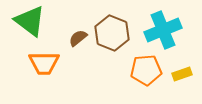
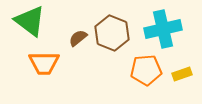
cyan cross: moved 1 px up; rotated 9 degrees clockwise
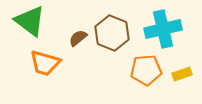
orange trapezoid: moved 1 px right; rotated 16 degrees clockwise
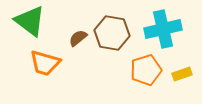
brown hexagon: rotated 12 degrees counterclockwise
orange pentagon: rotated 12 degrees counterclockwise
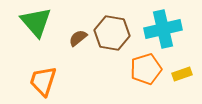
green triangle: moved 6 px right, 1 px down; rotated 12 degrees clockwise
orange trapezoid: moved 2 px left, 18 px down; rotated 92 degrees clockwise
orange pentagon: moved 1 px up
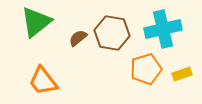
green triangle: rotated 32 degrees clockwise
orange trapezoid: rotated 56 degrees counterclockwise
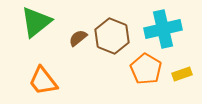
brown hexagon: moved 3 px down; rotated 12 degrees clockwise
orange pentagon: rotated 24 degrees counterclockwise
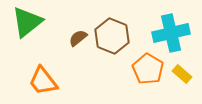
green triangle: moved 9 px left
cyan cross: moved 8 px right, 4 px down
orange pentagon: moved 2 px right
yellow rectangle: rotated 60 degrees clockwise
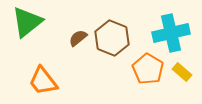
brown hexagon: moved 2 px down
yellow rectangle: moved 2 px up
